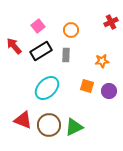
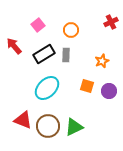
pink square: moved 1 px up
black rectangle: moved 3 px right, 3 px down
orange star: rotated 16 degrees counterclockwise
brown circle: moved 1 px left, 1 px down
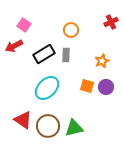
pink square: moved 14 px left; rotated 16 degrees counterclockwise
red arrow: rotated 78 degrees counterclockwise
purple circle: moved 3 px left, 4 px up
red triangle: rotated 12 degrees clockwise
green triangle: moved 1 px down; rotated 12 degrees clockwise
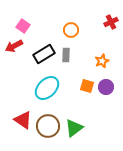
pink square: moved 1 px left, 1 px down
green triangle: rotated 24 degrees counterclockwise
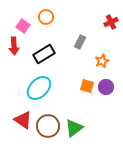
orange circle: moved 25 px left, 13 px up
red arrow: rotated 66 degrees counterclockwise
gray rectangle: moved 14 px right, 13 px up; rotated 24 degrees clockwise
cyan ellipse: moved 8 px left
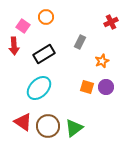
orange square: moved 1 px down
red triangle: moved 2 px down
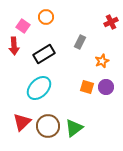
red triangle: moved 1 px left; rotated 42 degrees clockwise
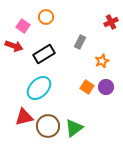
red arrow: rotated 66 degrees counterclockwise
orange square: rotated 16 degrees clockwise
red triangle: moved 2 px right, 5 px up; rotated 30 degrees clockwise
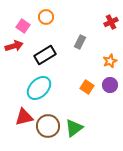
red arrow: rotated 36 degrees counterclockwise
black rectangle: moved 1 px right, 1 px down
orange star: moved 8 px right
purple circle: moved 4 px right, 2 px up
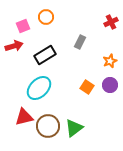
pink square: rotated 32 degrees clockwise
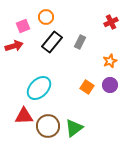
black rectangle: moved 7 px right, 13 px up; rotated 20 degrees counterclockwise
red triangle: moved 1 px up; rotated 12 degrees clockwise
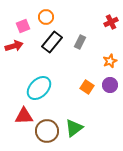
brown circle: moved 1 px left, 5 px down
